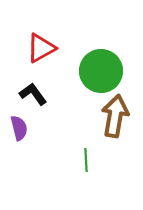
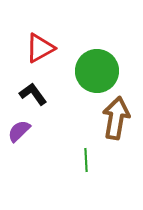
red triangle: moved 1 px left
green circle: moved 4 px left
brown arrow: moved 1 px right, 2 px down
purple semicircle: moved 3 px down; rotated 120 degrees counterclockwise
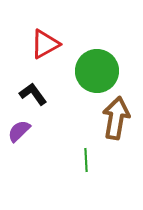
red triangle: moved 5 px right, 4 px up
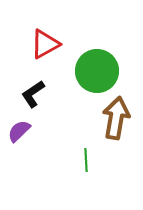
black L-shape: rotated 88 degrees counterclockwise
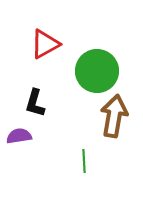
black L-shape: moved 2 px right, 9 px down; rotated 40 degrees counterclockwise
brown arrow: moved 2 px left, 2 px up
purple semicircle: moved 5 px down; rotated 35 degrees clockwise
green line: moved 2 px left, 1 px down
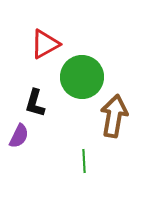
green circle: moved 15 px left, 6 px down
purple semicircle: rotated 125 degrees clockwise
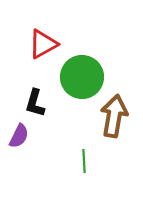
red triangle: moved 2 px left
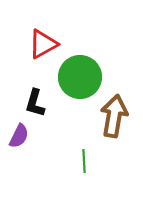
green circle: moved 2 px left
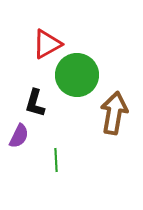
red triangle: moved 4 px right
green circle: moved 3 px left, 2 px up
brown arrow: moved 3 px up
green line: moved 28 px left, 1 px up
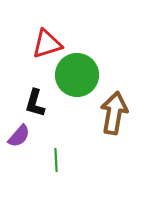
red triangle: rotated 12 degrees clockwise
purple semicircle: rotated 15 degrees clockwise
